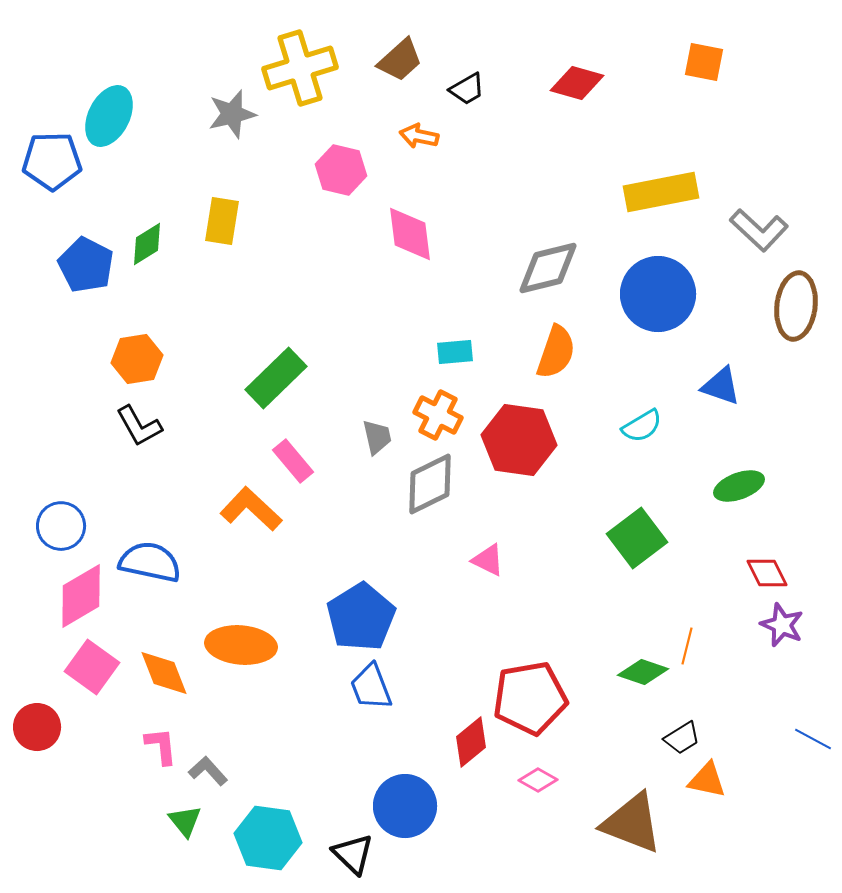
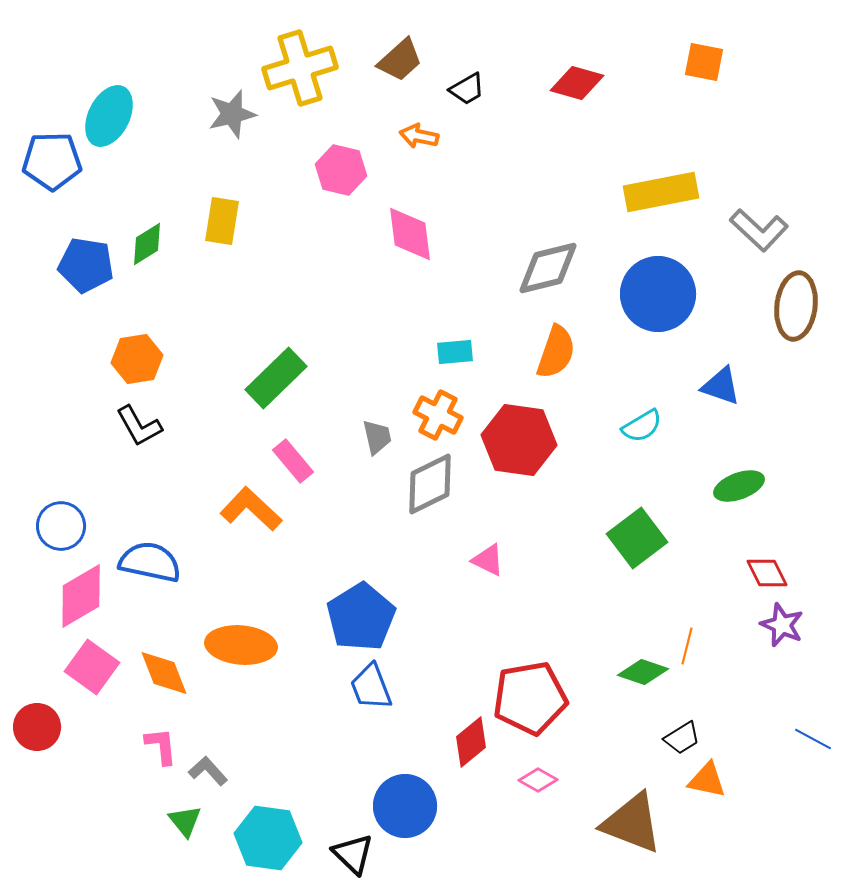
blue pentagon at (86, 265): rotated 18 degrees counterclockwise
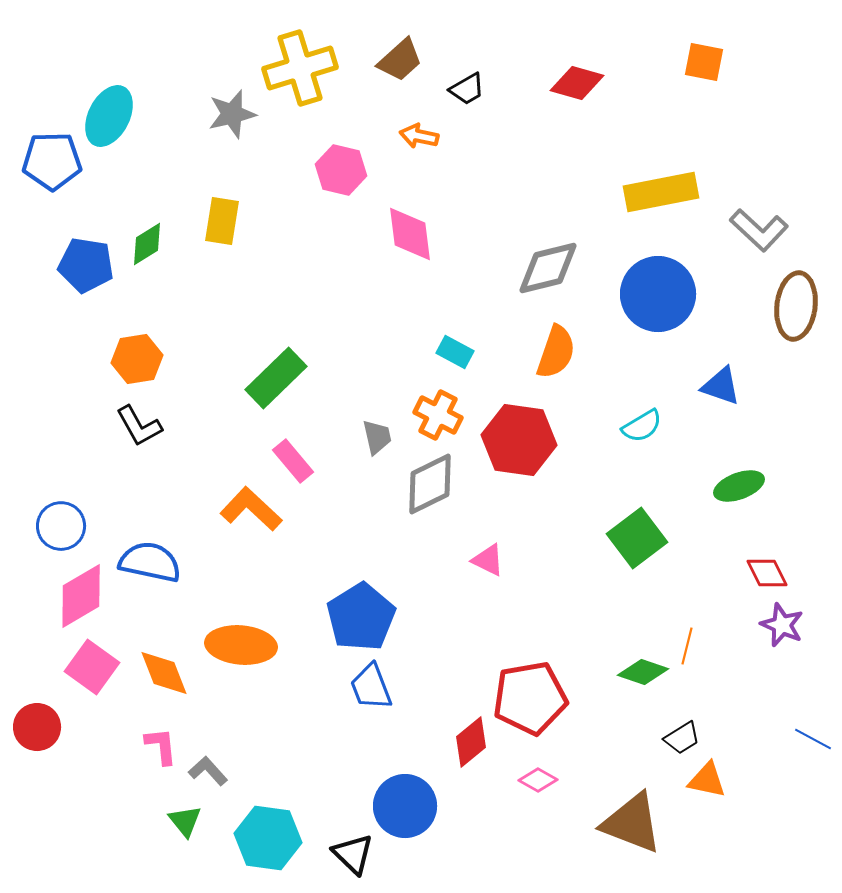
cyan rectangle at (455, 352): rotated 33 degrees clockwise
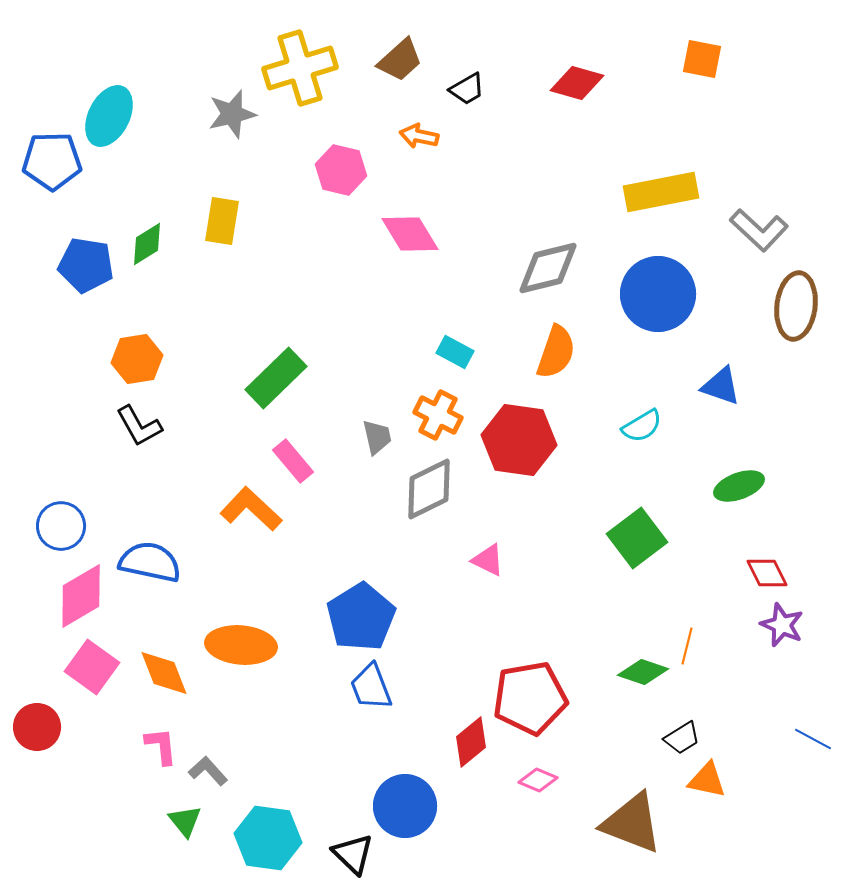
orange square at (704, 62): moved 2 px left, 3 px up
pink diamond at (410, 234): rotated 24 degrees counterclockwise
gray diamond at (430, 484): moved 1 px left, 5 px down
pink diamond at (538, 780): rotated 6 degrees counterclockwise
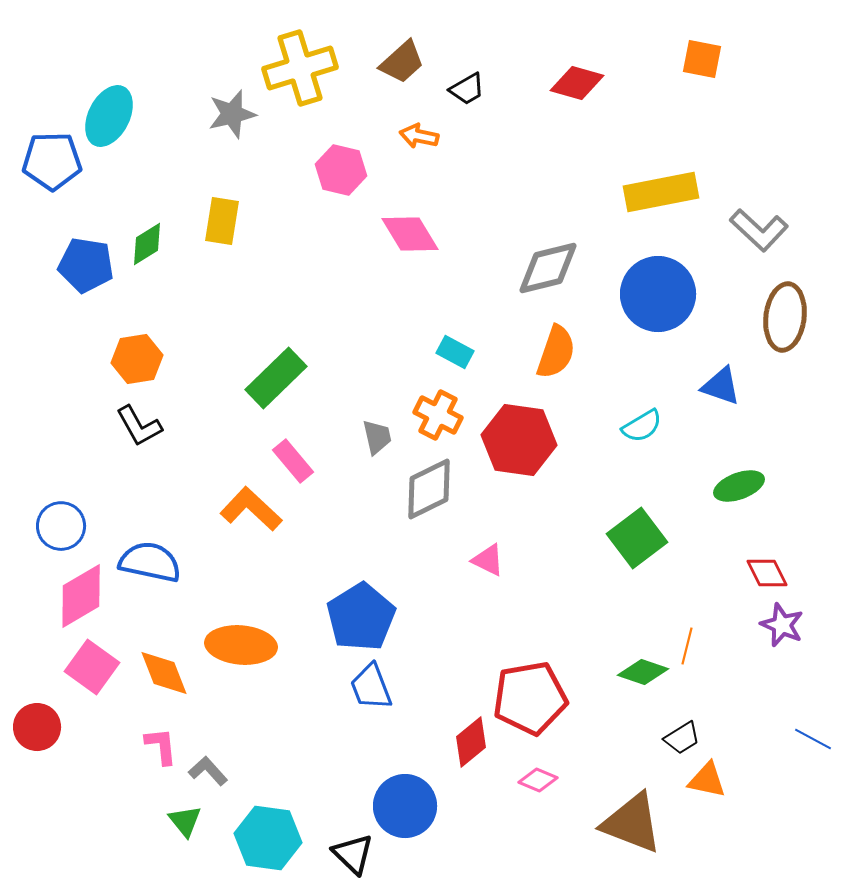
brown trapezoid at (400, 60): moved 2 px right, 2 px down
brown ellipse at (796, 306): moved 11 px left, 11 px down
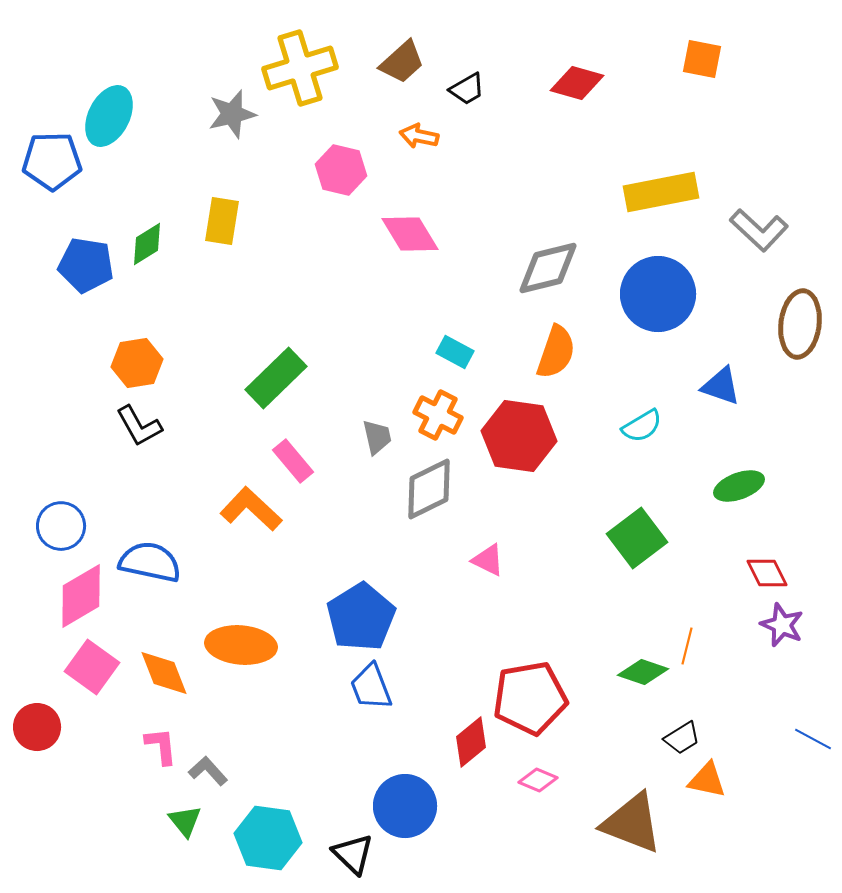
brown ellipse at (785, 317): moved 15 px right, 7 px down
orange hexagon at (137, 359): moved 4 px down
red hexagon at (519, 440): moved 4 px up
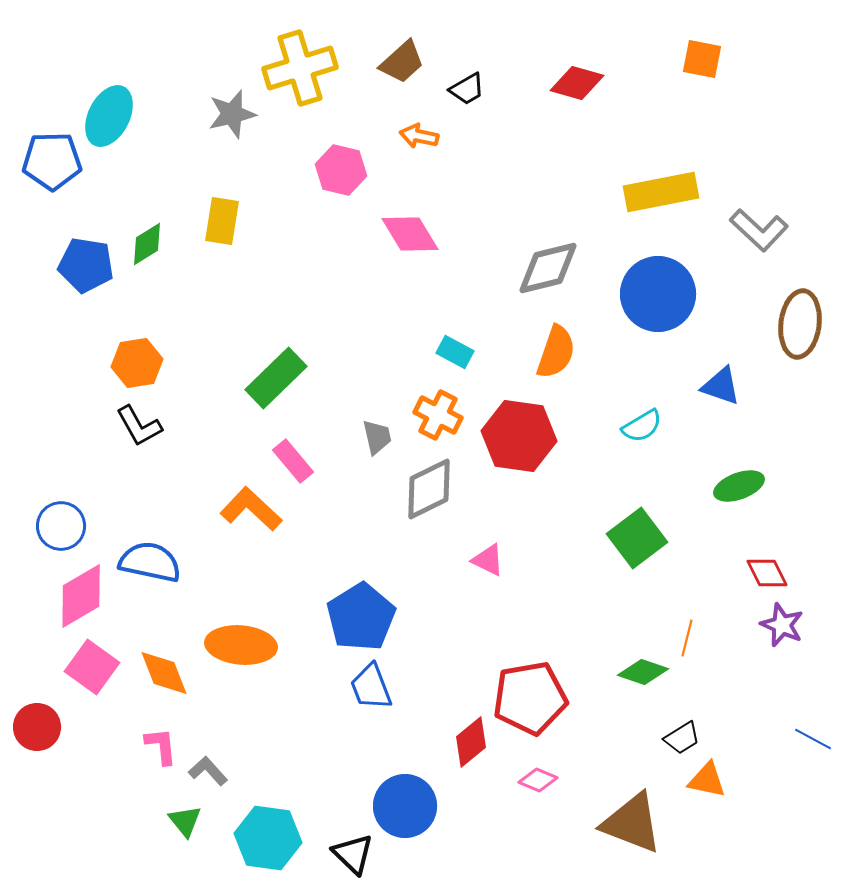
orange line at (687, 646): moved 8 px up
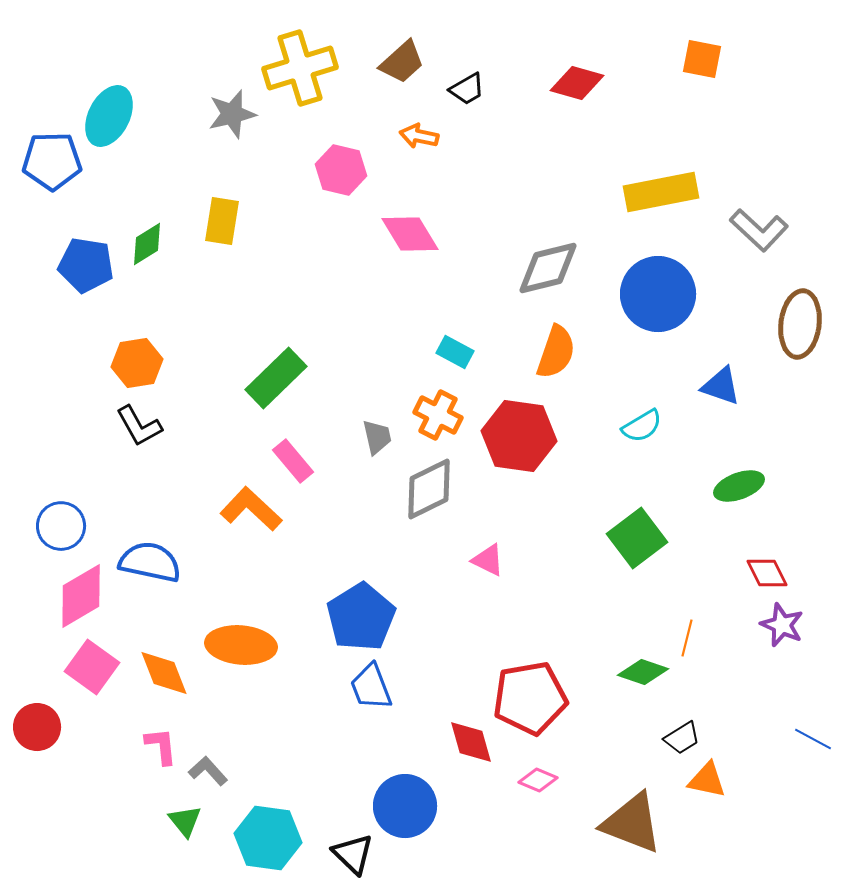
red diamond at (471, 742): rotated 66 degrees counterclockwise
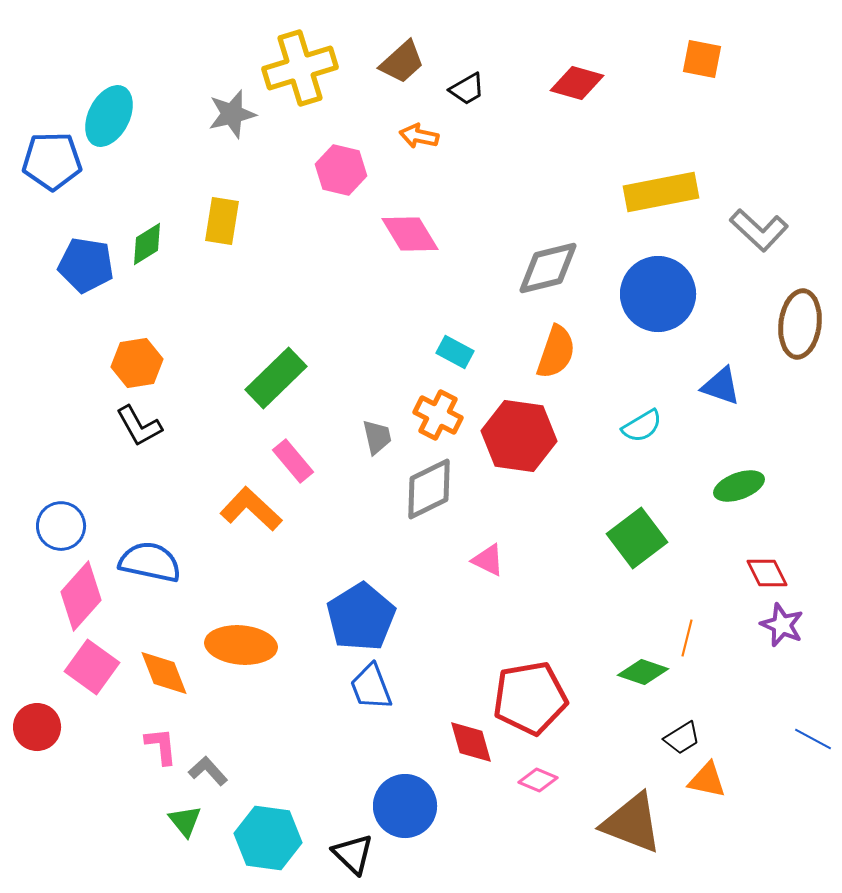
pink diamond at (81, 596): rotated 18 degrees counterclockwise
